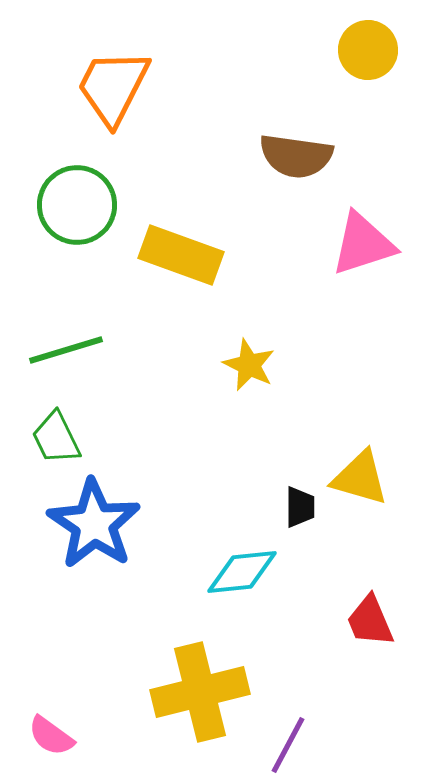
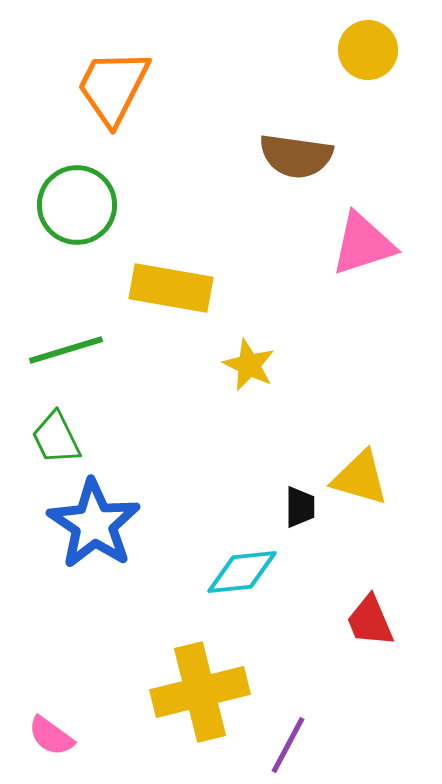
yellow rectangle: moved 10 px left, 33 px down; rotated 10 degrees counterclockwise
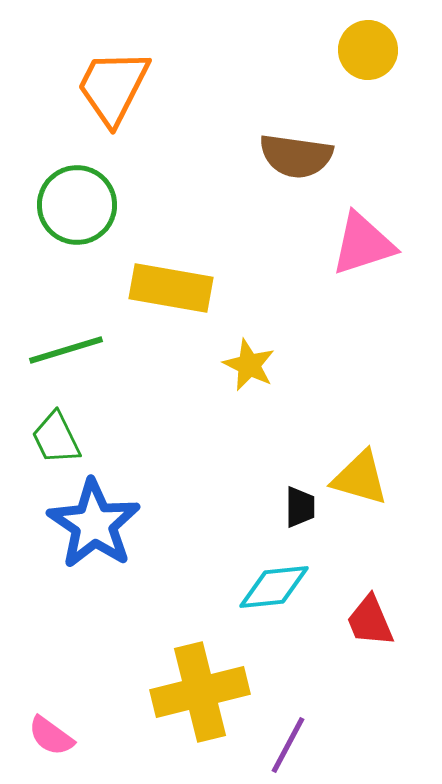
cyan diamond: moved 32 px right, 15 px down
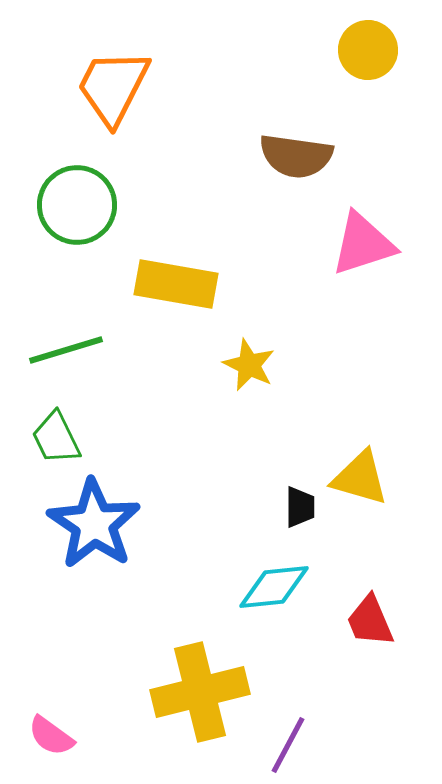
yellow rectangle: moved 5 px right, 4 px up
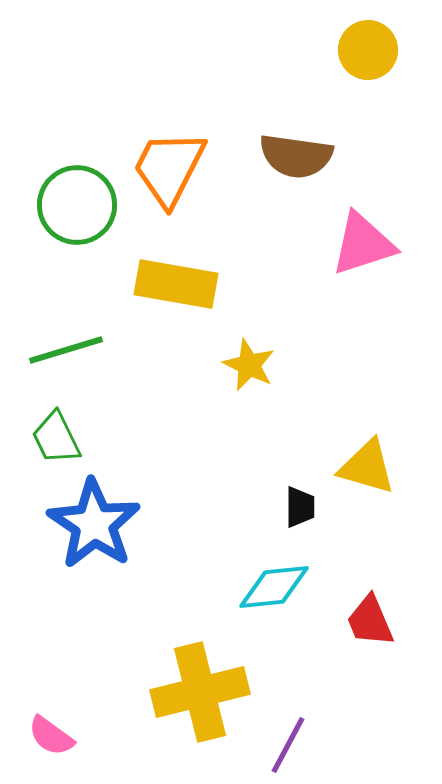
orange trapezoid: moved 56 px right, 81 px down
yellow triangle: moved 7 px right, 11 px up
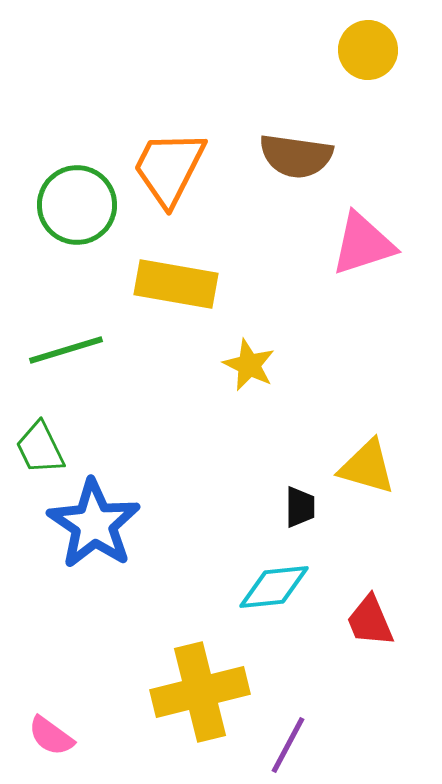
green trapezoid: moved 16 px left, 10 px down
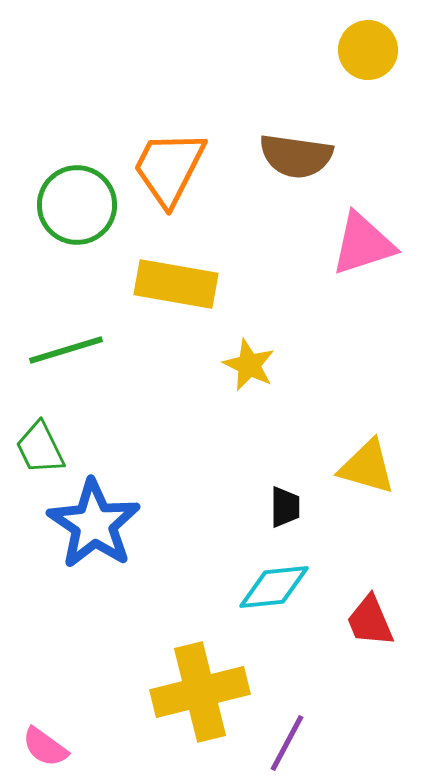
black trapezoid: moved 15 px left
pink semicircle: moved 6 px left, 11 px down
purple line: moved 1 px left, 2 px up
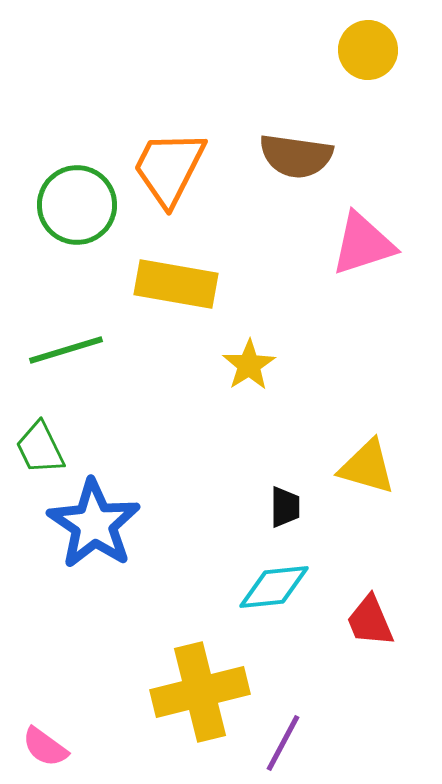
yellow star: rotated 14 degrees clockwise
purple line: moved 4 px left
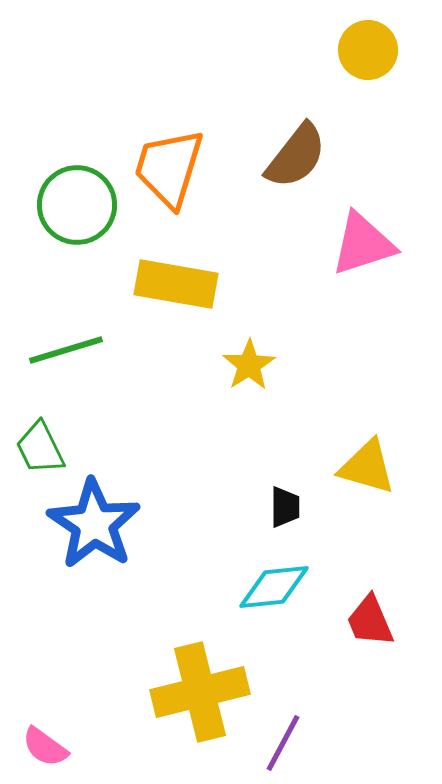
brown semicircle: rotated 60 degrees counterclockwise
orange trapezoid: rotated 10 degrees counterclockwise
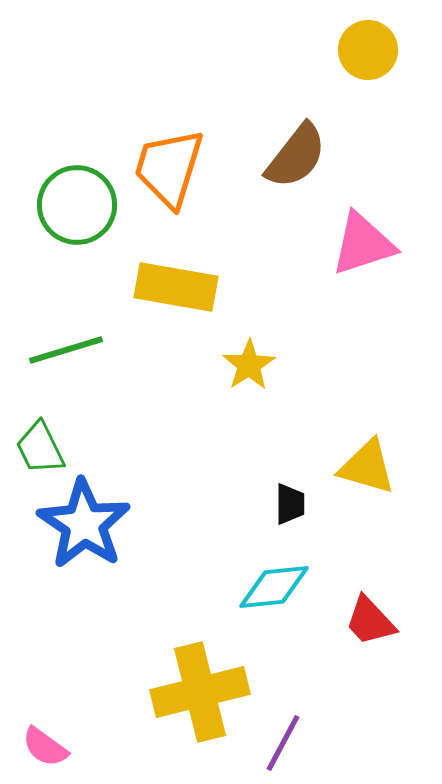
yellow rectangle: moved 3 px down
black trapezoid: moved 5 px right, 3 px up
blue star: moved 10 px left
red trapezoid: rotated 20 degrees counterclockwise
